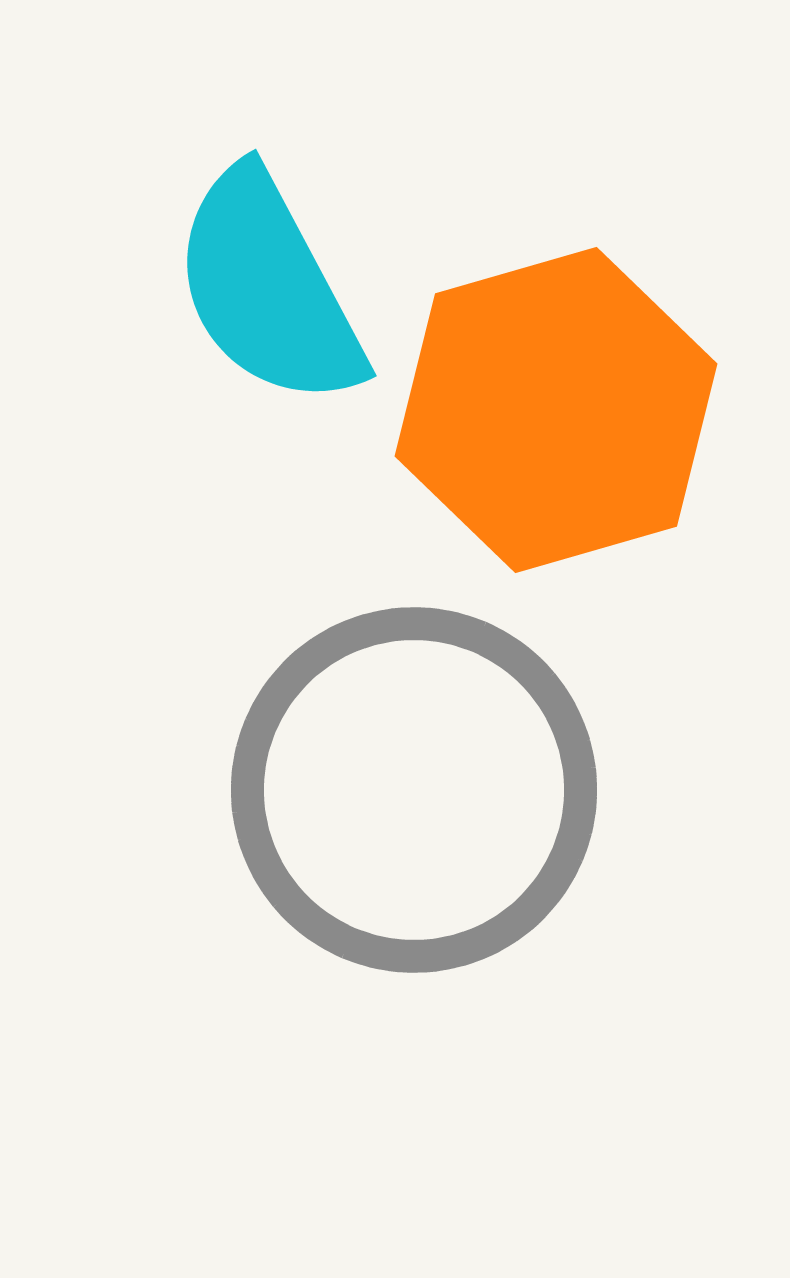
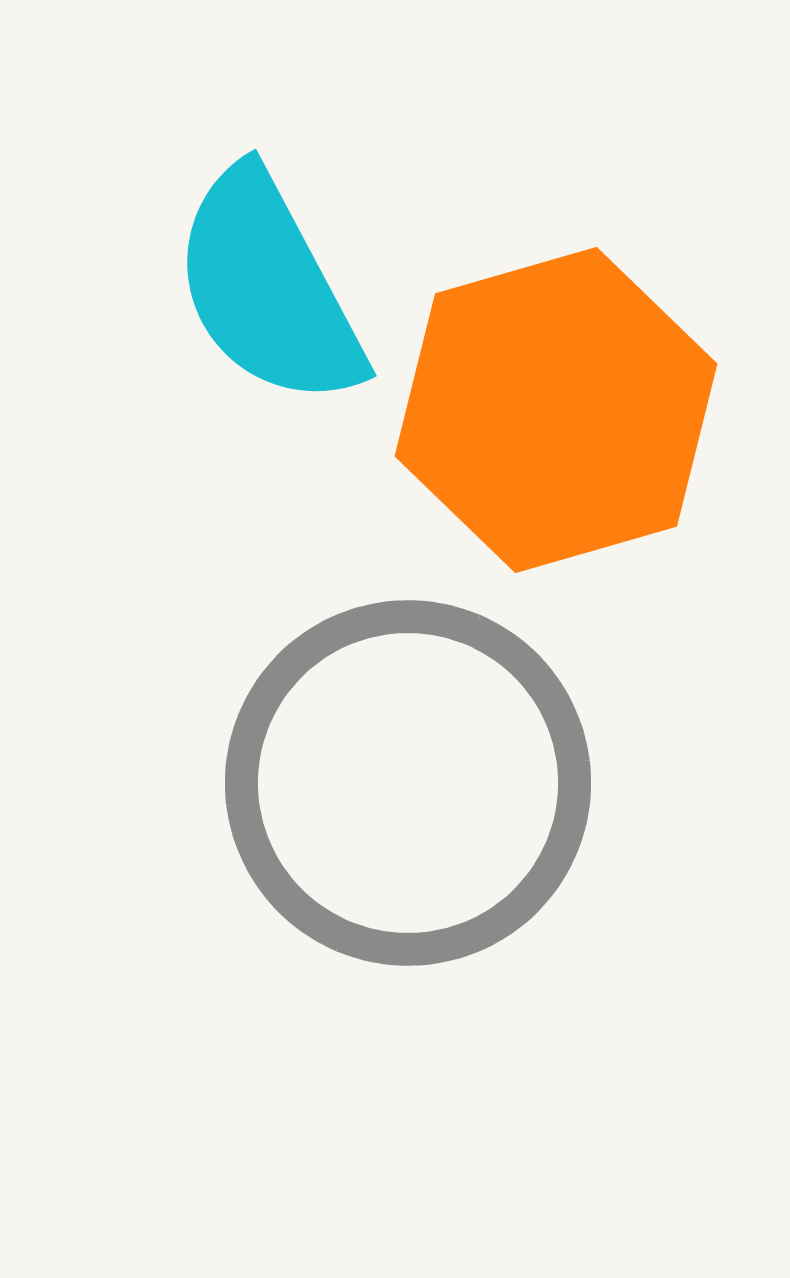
gray circle: moved 6 px left, 7 px up
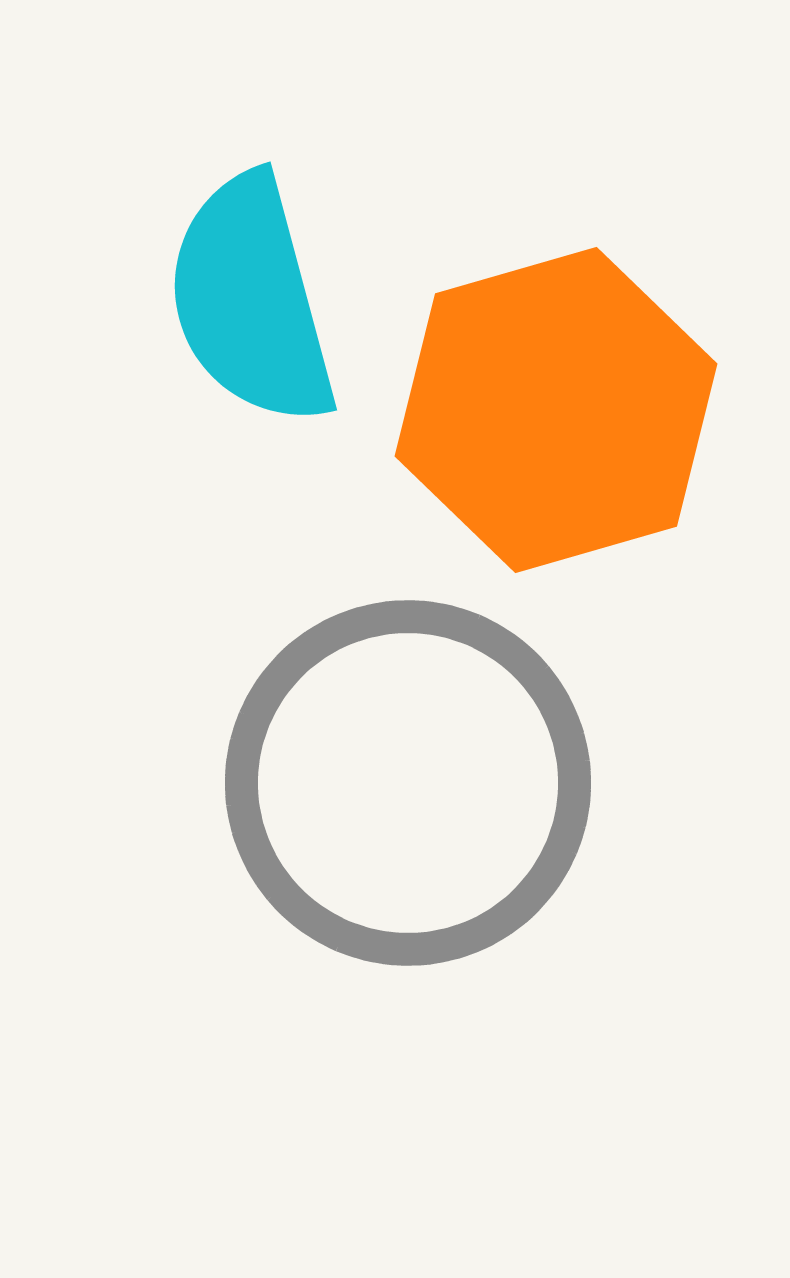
cyan semicircle: moved 17 px left, 12 px down; rotated 13 degrees clockwise
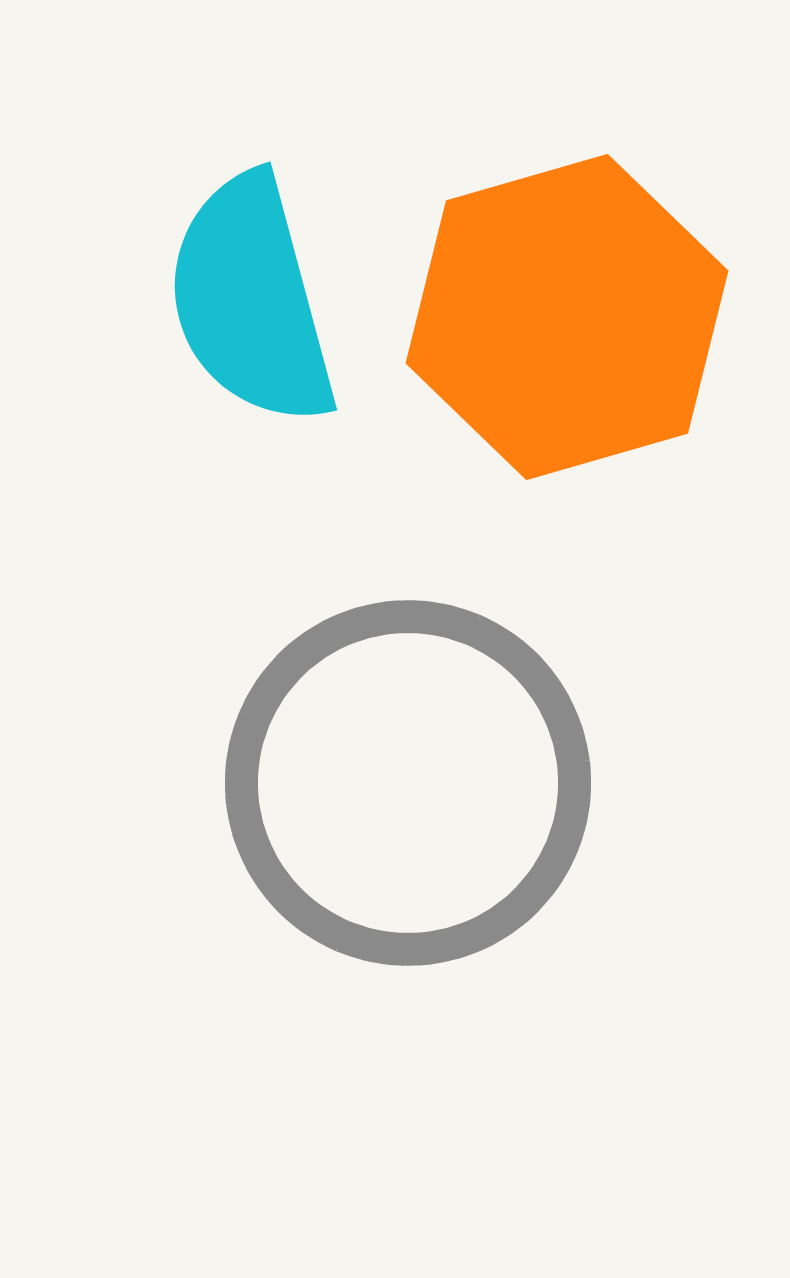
orange hexagon: moved 11 px right, 93 px up
